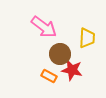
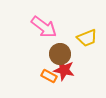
yellow trapezoid: rotated 65 degrees clockwise
red star: moved 8 px left
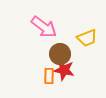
orange rectangle: rotated 63 degrees clockwise
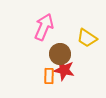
pink arrow: rotated 104 degrees counterclockwise
yellow trapezoid: rotated 55 degrees clockwise
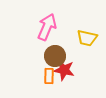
pink arrow: moved 3 px right
yellow trapezoid: rotated 20 degrees counterclockwise
brown circle: moved 5 px left, 2 px down
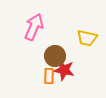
pink arrow: moved 13 px left
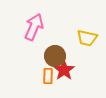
red star: rotated 25 degrees clockwise
orange rectangle: moved 1 px left
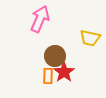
pink arrow: moved 6 px right, 8 px up
yellow trapezoid: moved 3 px right
red star: moved 2 px down
